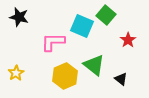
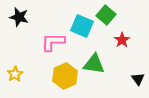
red star: moved 6 px left
green triangle: moved 1 px up; rotated 30 degrees counterclockwise
yellow star: moved 1 px left, 1 px down
black triangle: moved 17 px right; rotated 16 degrees clockwise
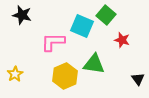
black star: moved 3 px right, 2 px up
red star: rotated 21 degrees counterclockwise
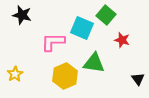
cyan square: moved 2 px down
green triangle: moved 1 px up
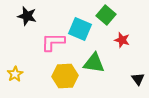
black star: moved 5 px right, 1 px down
cyan square: moved 2 px left, 1 px down
yellow hexagon: rotated 20 degrees clockwise
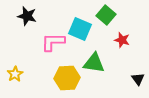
yellow hexagon: moved 2 px right, 2 px down
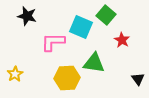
cyan square: moved 1 px right, 2 px up
red star: rotated 14 degrees clockwise
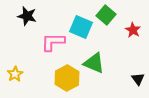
red star: moved 11 px right, 10 px up
green triangle: rotated 15 degrees clockwise
yellow hexagon: rotated 25 degrees counterclockwise
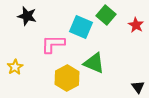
red star: moved 3 px right, 5 px up
pink L-shape: moved 2 px down
yellow star: moved 7 px up
black triangle: moved 8 px down
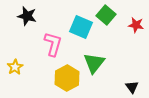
red star: rotated 21 degrees counterclockwise
pink L-shape: rotated 105 degrees clockwise
green triangle: rotated 45 degrees clockwise
black triangle: moved 6 px left
